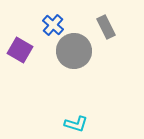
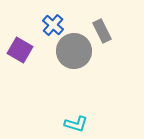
gray rectangle: moved 4 px left, 4 px down
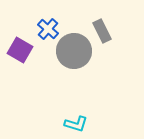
blue cross: moved 5 px left, 4 px down
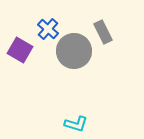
gray rectangle: moved 1 px right, 1 px down
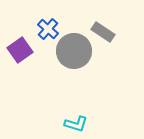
gray rectangle: rotated 30 degrees counterclockwise
purple square: rotated 25 degrees clockwise
